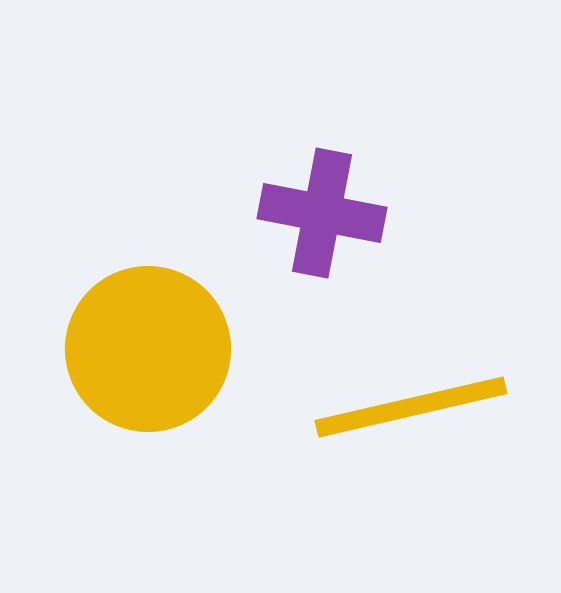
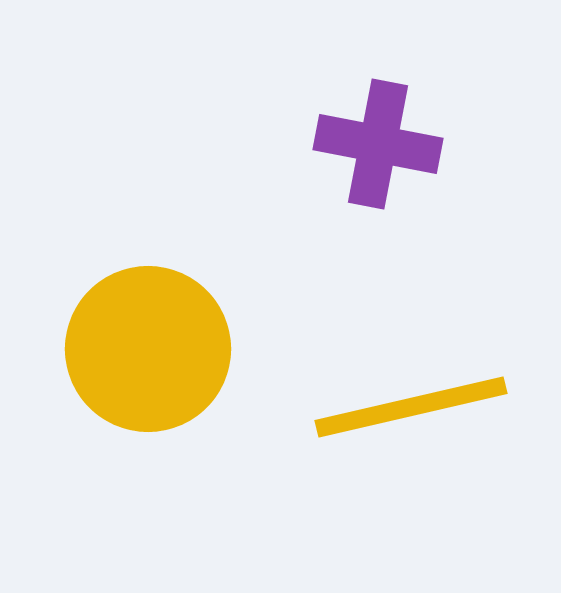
purple cross: moved 56 px right, 69 px up
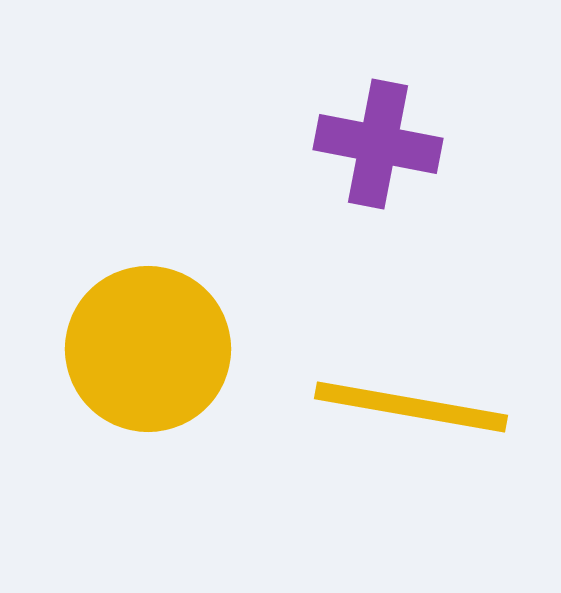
yellow line: rotated 23 degrees clockwise
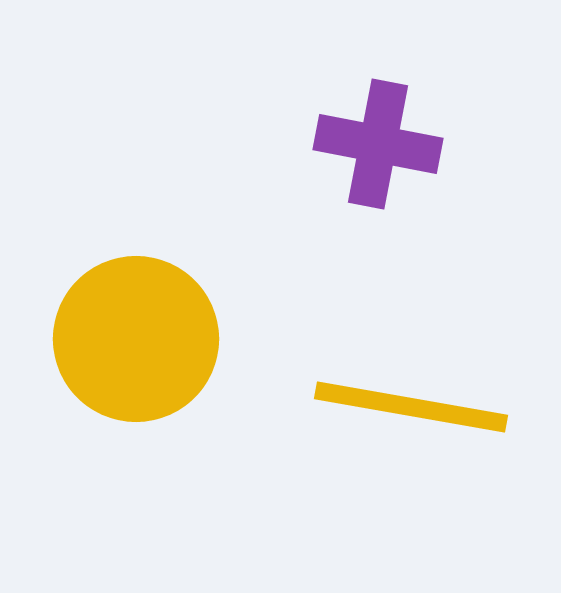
yellow circle: moved 12 px left, 10 px up
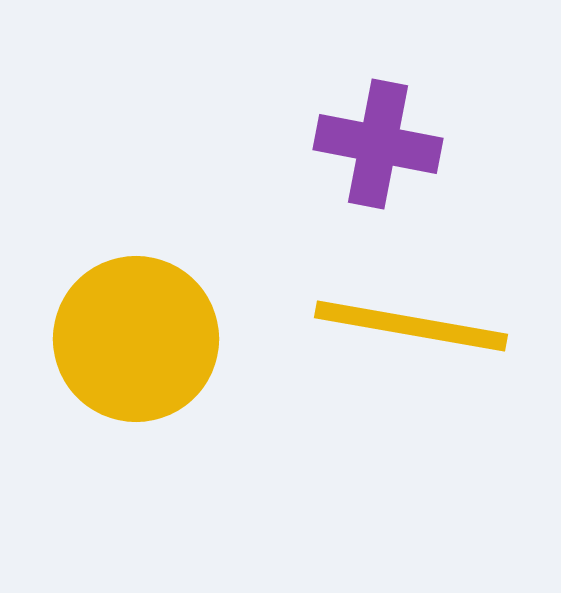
yellow line: moved 81 px up
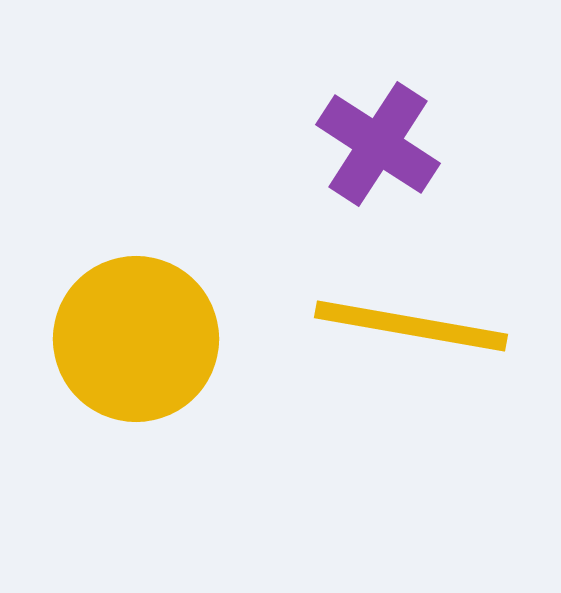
purple cross: rotated 22 degrees clockwise
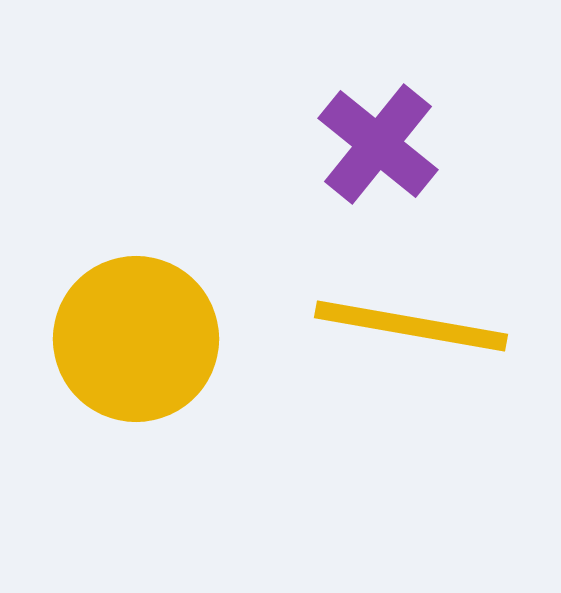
purple cross: rotated 6 degrees clockwise
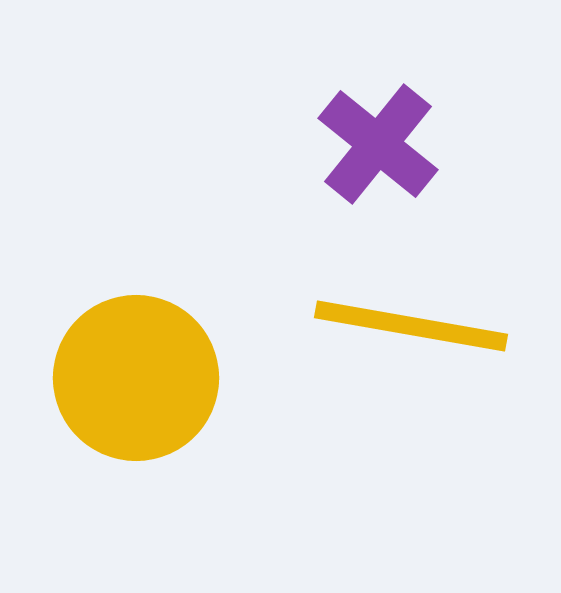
yellow circle: moved 39 px down
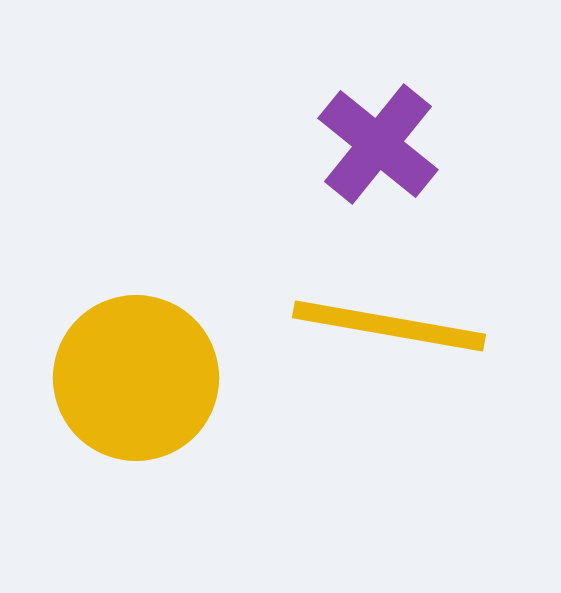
yellow line: moved 22 px left
